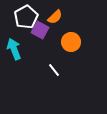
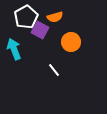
orange semicircle: rotated 28 degrees clockwise
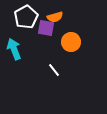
purple square: moved 6 px right, 2 px up; rotated 18 degrees counterclockwise
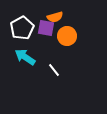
white pentagon: moved 4 px left, 11 px down
orange circle: moved 4 px left, 6 px up
cyan arrow: moved 11 px right, 8 px down; rotated 35 degrees counterclockwise
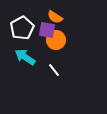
orange semicircle: rotated 49 degrees clockwise
purple square: moved 1 px right, 2 px down
orange circle: moved 11 px left, 4 px down
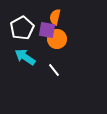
orange semicircle: rotated 70 degrees clockwise
orange circle: moved 1 px right, 1 px up
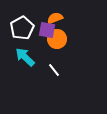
orange semicircle: moved 1 px down; rotated 56 degrees clockwise
cyan arrow: rotated 10 degrees clockwise
